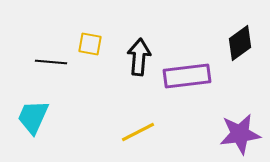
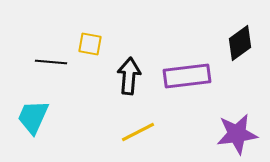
black arrow: moved 10 px left, 19 px down
purple star: moved 3 px left
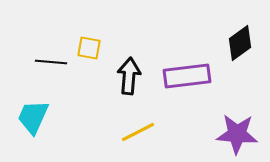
yellow square: moved 1 px left, 4 px down
purple star: rotated 12 degrees clockwise
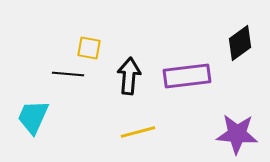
black line: moved 17 px right, 12 px down
yellow line: rotated 12 degrees clockwise
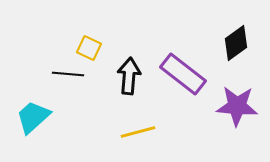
black diamond: moved 4 px left
yellow square: rotated 15 degrees clockwise
purple rectangle: moved 4 px left, 2 px up; rotated 45 degrees clockwise
cyan trapezoid: rotated 24 degrees clockwise
purple star: moved 28 px up
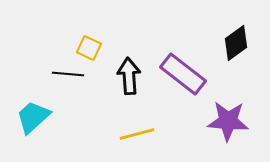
black arrow: rotated 9 degrees counterclockwise
purple star: moved 9 px left, 15 px down
yellow line: moved 1 px left, 2 px down
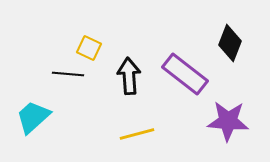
black diamond: moved 6 px left; rotated 33 degrees counterclockwise
purple rectangle: moved 2 px right
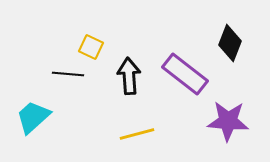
yellow square: moved 2 px right, 1 px up
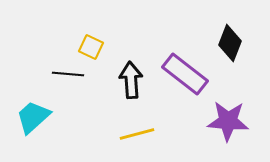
black arrow: moved 2 px right, 4 px down
